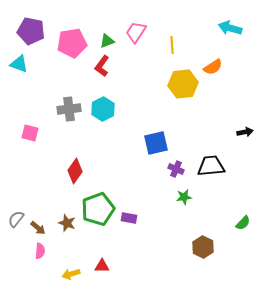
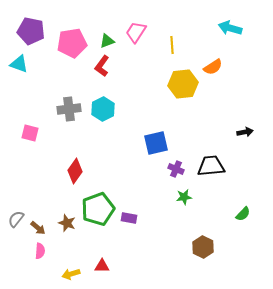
green semicircle: moved 9 px up
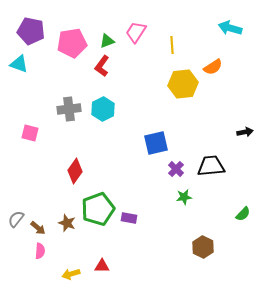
purple cross: rotated 21 degrees clockwise
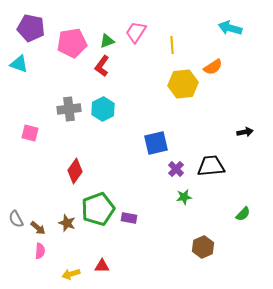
purple pentagon: moved 3 px up
gray semicircle: rotated 66 degrees counterclockwise
brown hexagon: rotated 10 degrees clockwise
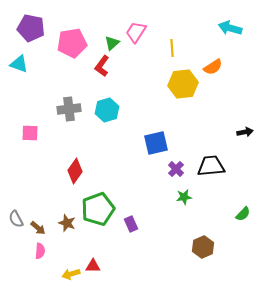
green triangle: moved 5 px right, 2 px down; rotated 21 degrees counterclockwise
yellow line: moved 3 px down
cyan hexagon: moved 4 px right, 1 px down; rotated 10 degrees clockwise
pink square: rotated 12 degrees counterclockwise
purple rectangle: moved 2 px right, 6 px down; rotated 56 degrees clockwise
red triangle: moved 9 px left
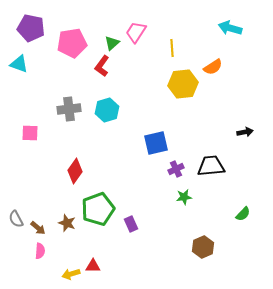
purple cross: rotated 21 degrees clockwise
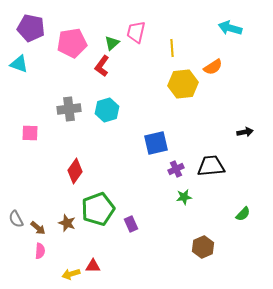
pink trapezoid: rotated 20 degrees counterclockwise
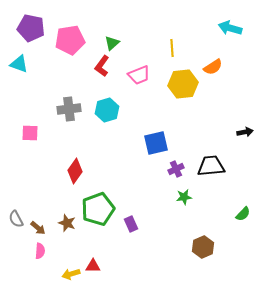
pink trapezoid: moved 3 px right, 43 px down; rotated 125 degrees counterclockwise
pink pentagon: moved 2 px left, 3 px up
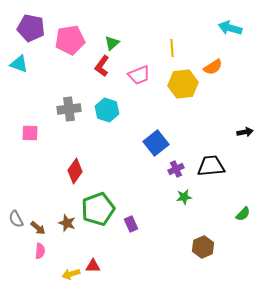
cyan hexagon: rotated 25 degrees counterclockwise
blue square: rotated 25 degrees counterclockwise
